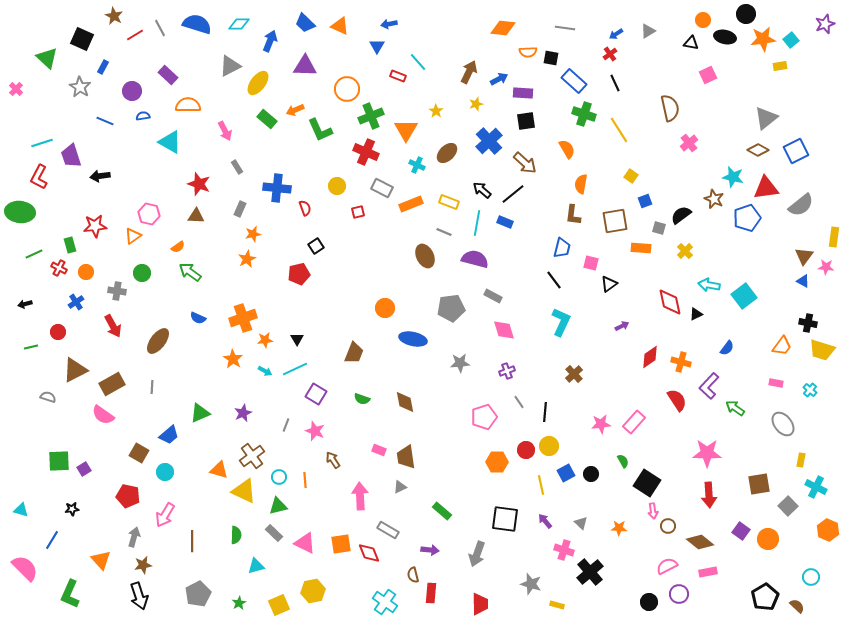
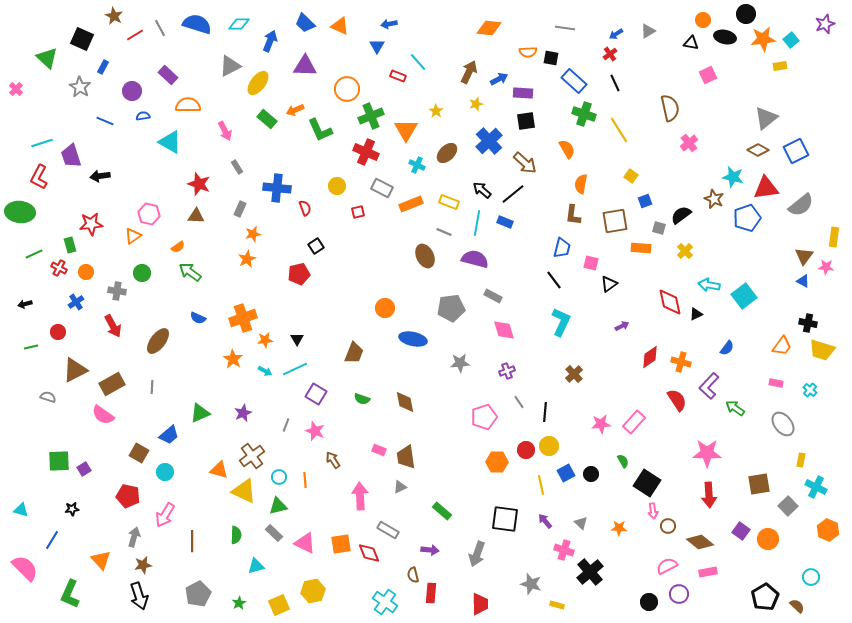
orange diamond at (503, 28): moved 14 px left
red star at (95, 226): moved 4 px left, 2 px up
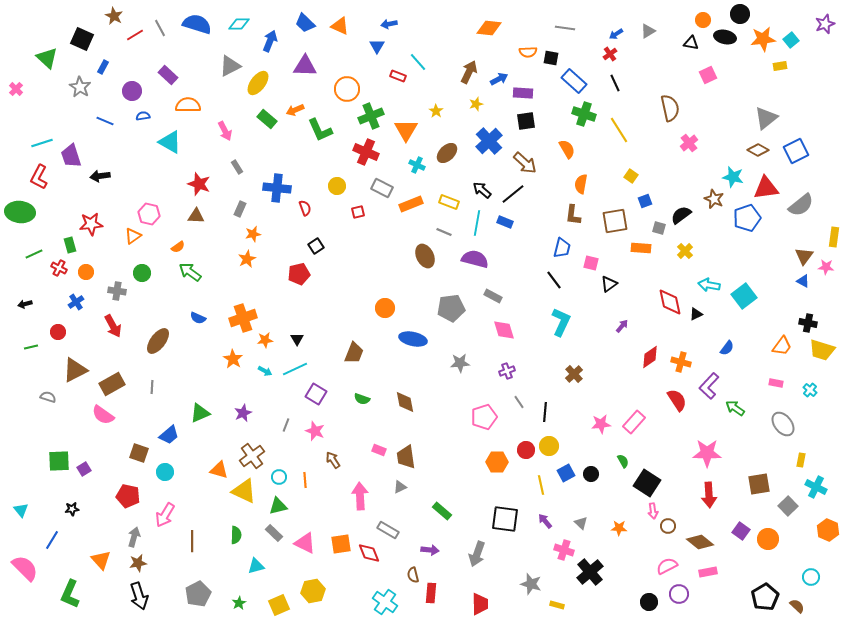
black circle at (746, 14): moved 6 px left
purple arrow at (622, 326): rotated 24 degrees counterclockwise
brown square at (139, 453): rotated 12 degrees counterclockwise
cyan triangle at (21, 510): rotated 35 degrees clockwise
brown star at (143, 565): moved 5 px left, 2 px up
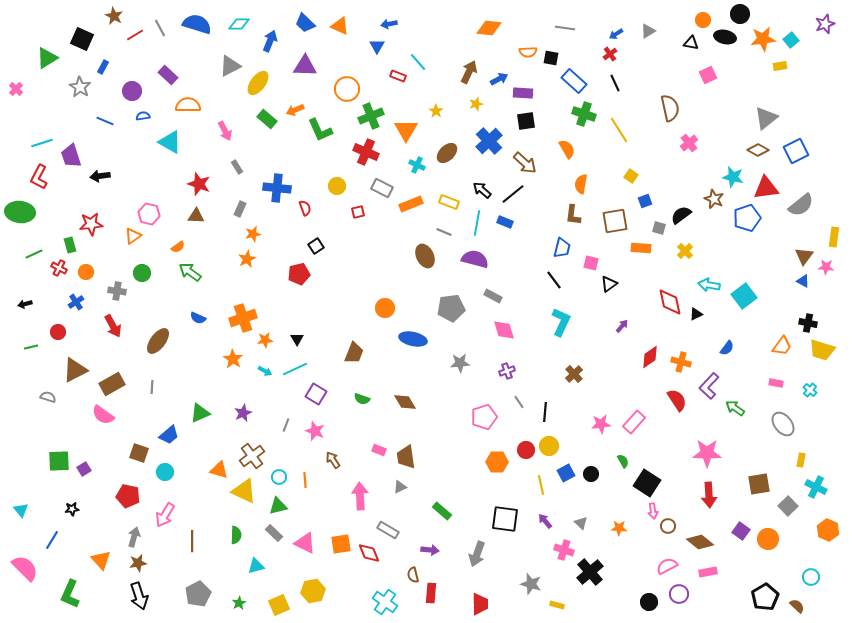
green triangle at (47, 58): rotated 45 degrees clockwise
brown diamond at (405, 402): rotated 20 degrees counterclockwise
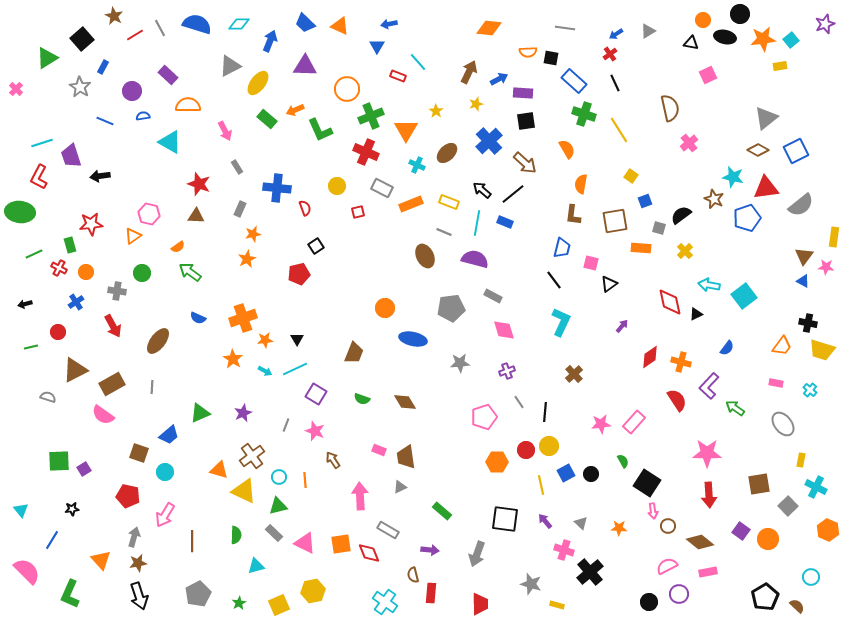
black square at (82, 39): rotated 25 degrees clockwise
pink semicircle at (25, 568): moved 2 px right, 3 px down
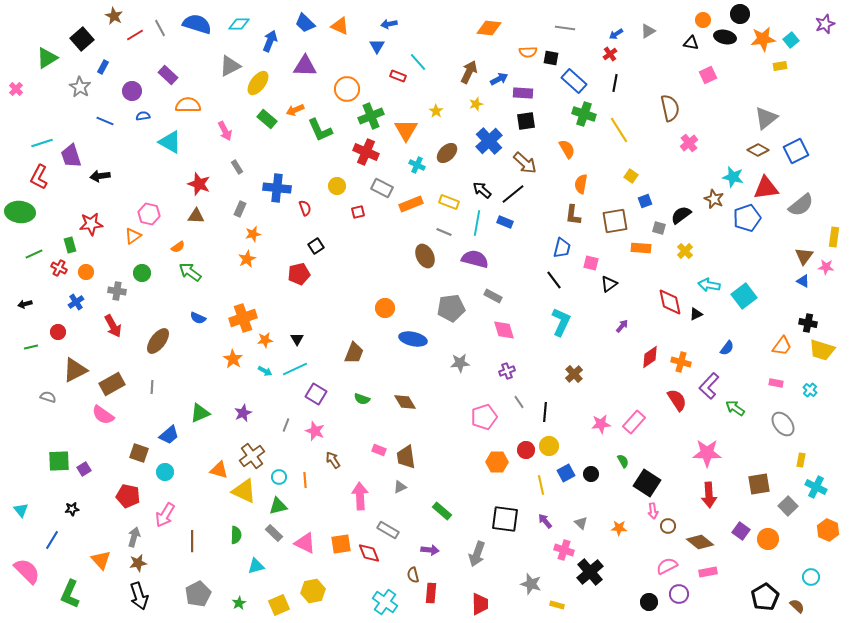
black line at (615, 83): rotated 36 degrees clockwise
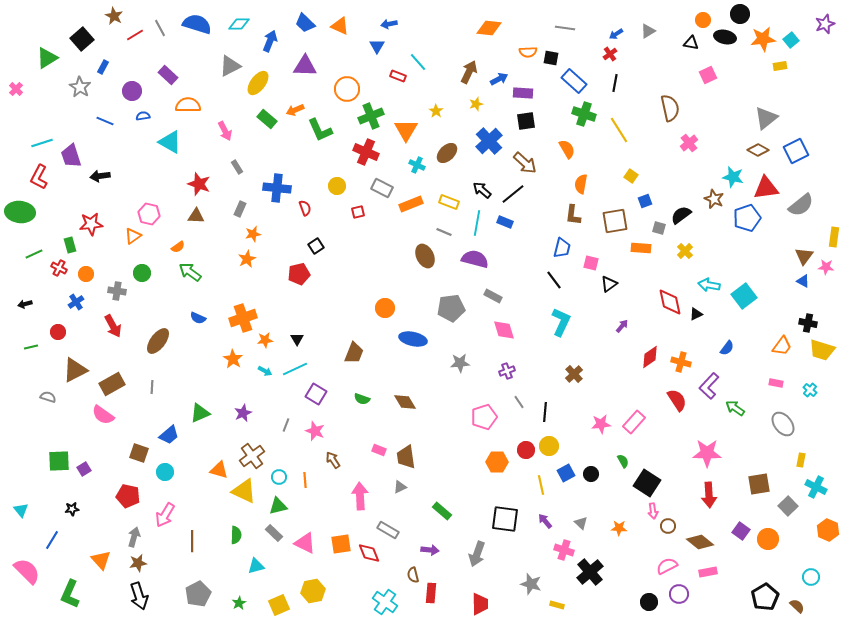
orange circle at (86, 272): moved 2 px down
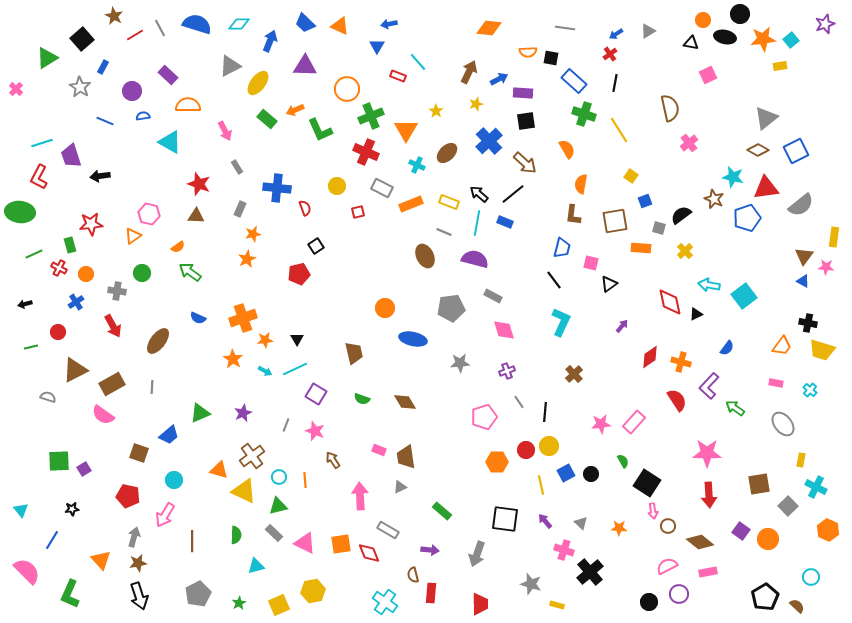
black arrow at (482, 190): moved 3 px left, 4 px down
brown trapezoid at (354, 353): rotated 35 degrees counterclockwise
cyan circle at (165, 472): moved 9 px right, 8 px down
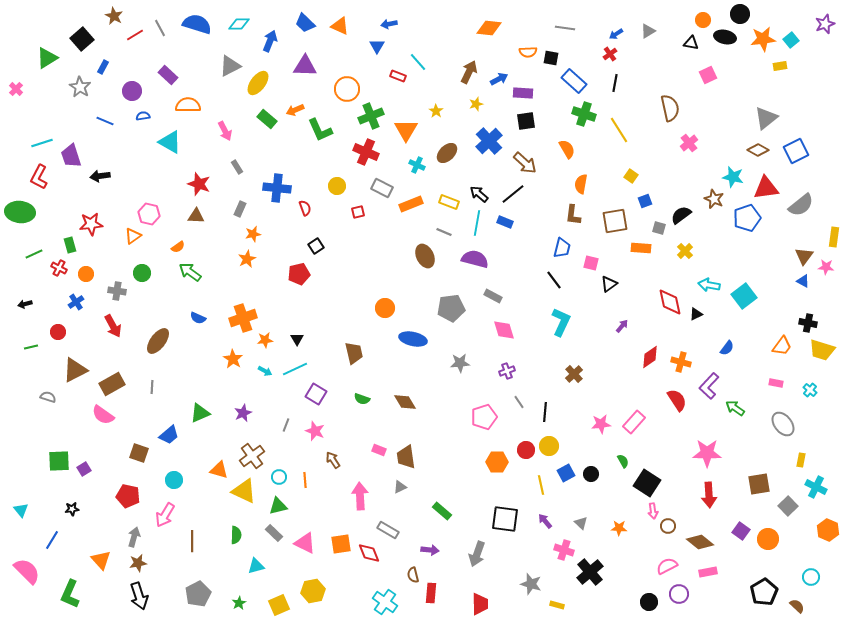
black pentagon at (765, 597): moved 1 px left, 5 px up
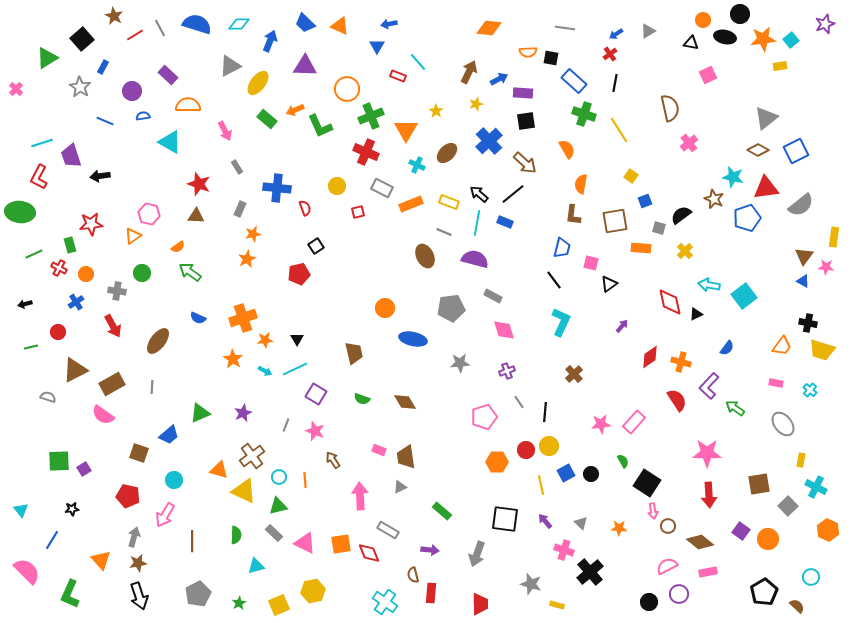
green L-shape at (320, 130): moved 4 px up
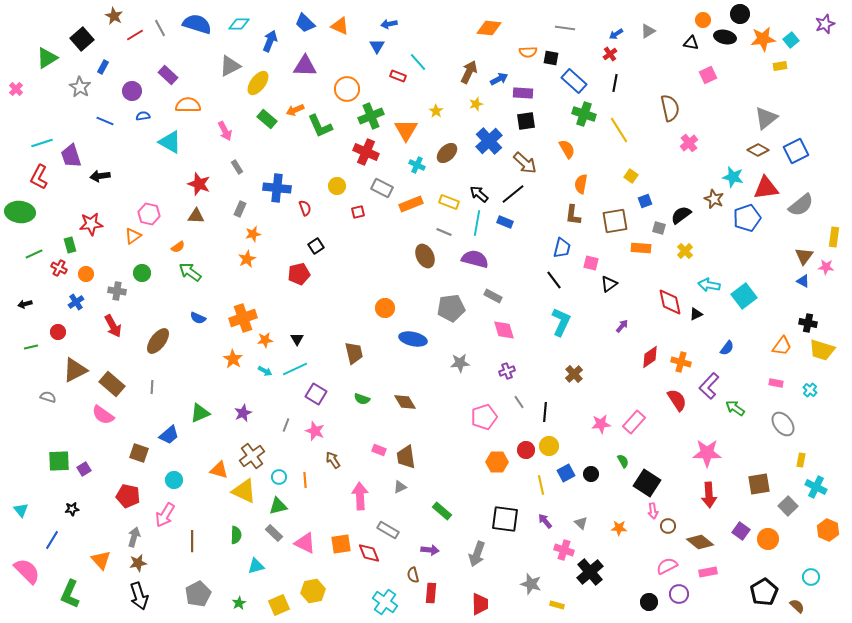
brown rectangle at (112, 384): rotated 70 degrees clockwise
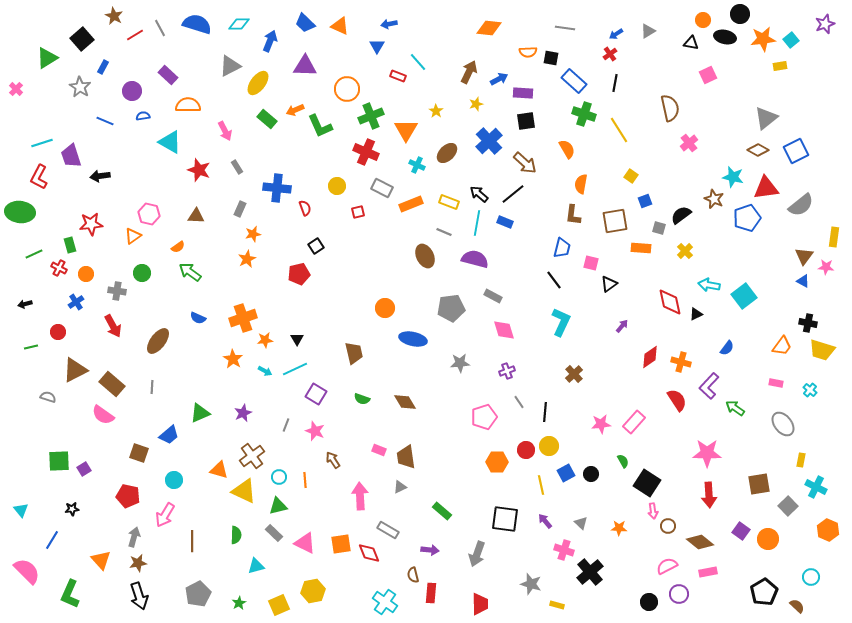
red star at (199, 184): moved 14 px up
